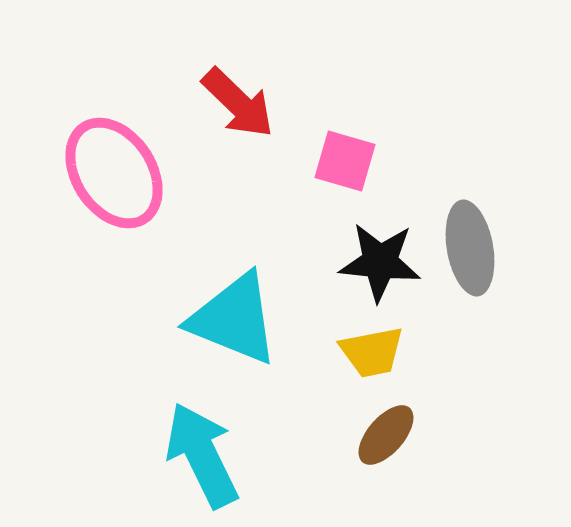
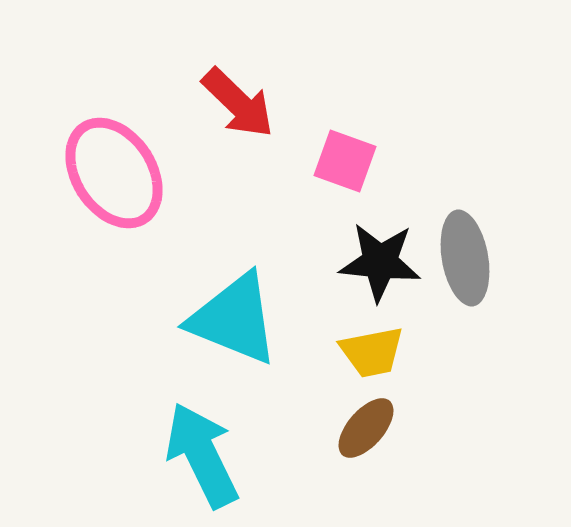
pink square: rotated 4 degrees clockwise
gray ellipse: moved 5 px left, 10 px down
brown ellipse: moved 20 px left, 7 px up
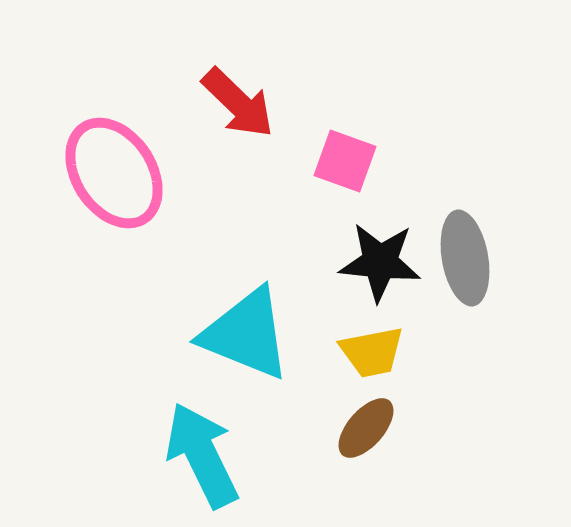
cyan triangle: moved 12 px right, 15 px down
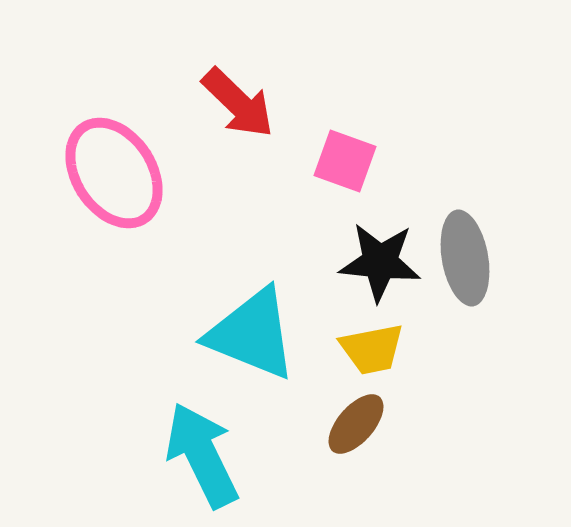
cyan triangle: moved 6 px right
yellow trapezoid: moved 3 px up
brown ellipse: moved 10 px left, 4 px up
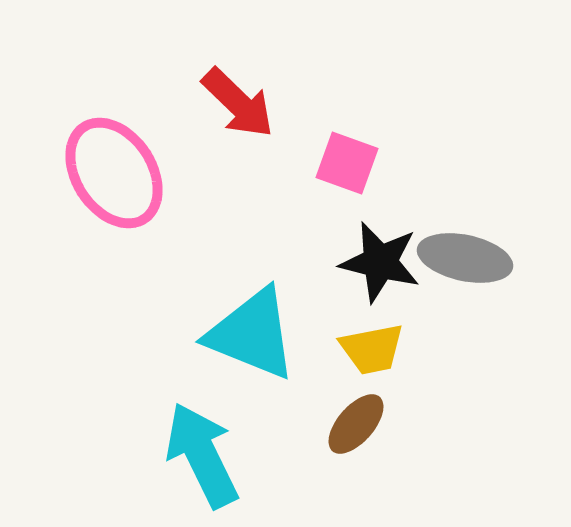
pink square: moved 2 px right, 2 px down
gray ellipse: rotated 68 degrees counterclockwise
black star: rotated 8 degrees clockwise
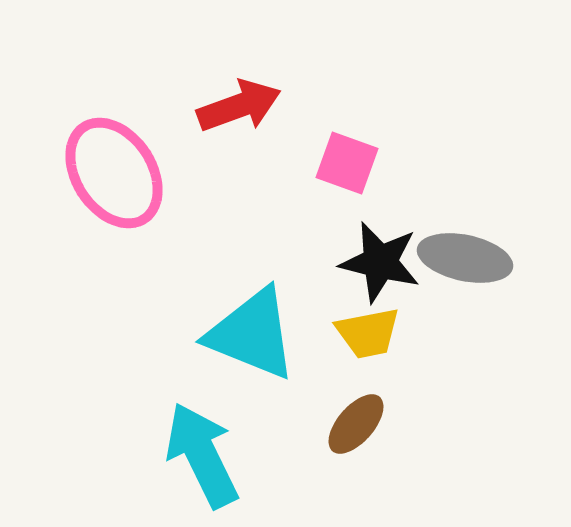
red arrow: moved 1 px right, 3 px down; rotated 64 degrees counterclockwise
yellow trapezoid: moved 4 px left, 16 px up
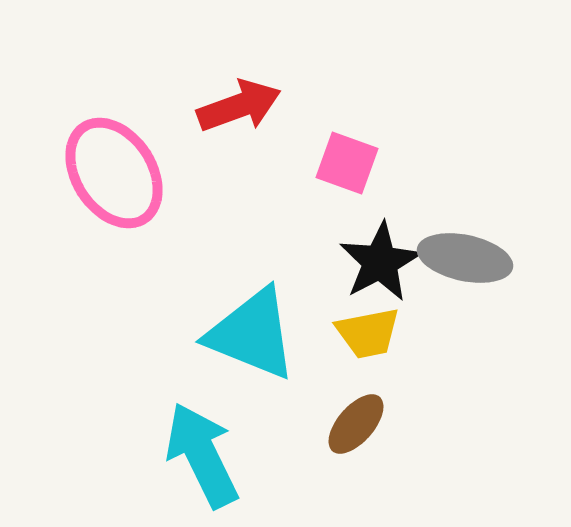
black star: rotated 30 degrees clockwise
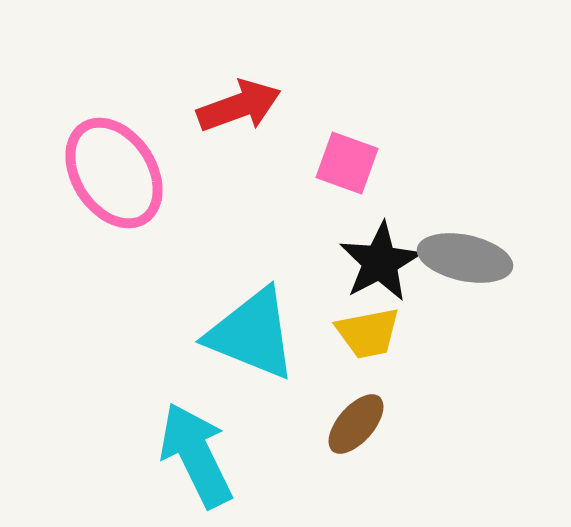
cyan arrow: moved 6 px left
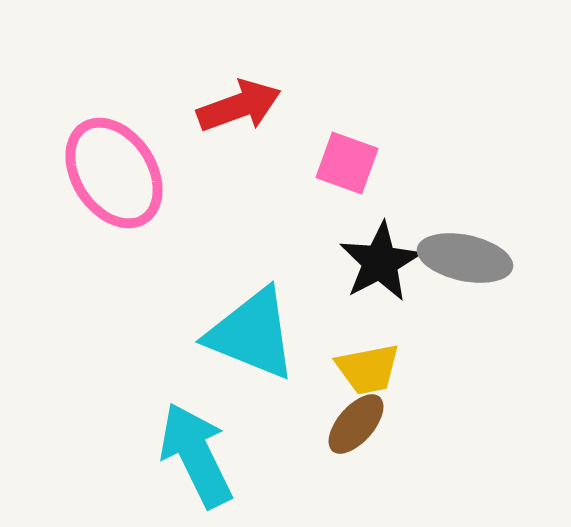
yellow trapezoid: moved 36 px down
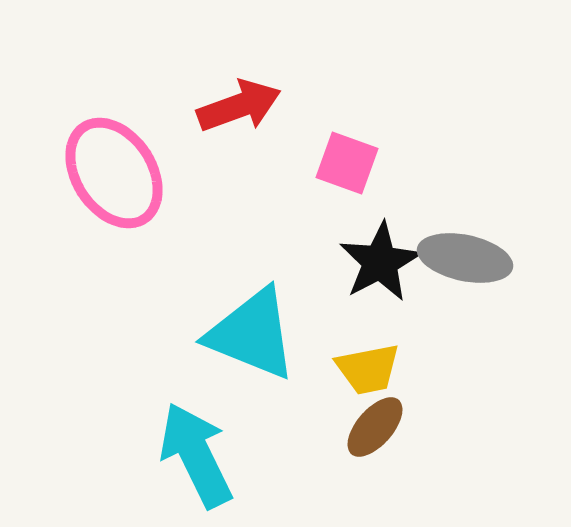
brown ellipse: moved 19 px right, 3 px down
